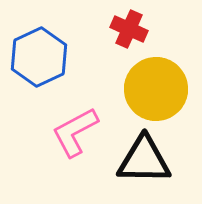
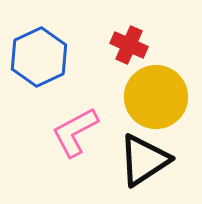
red cross: moved 16 px down
yellow circle: moved 8 px down
black triangle: rotated 34 degrees counterclockwise
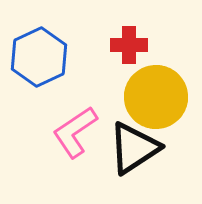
red cross: rotated 24 degrees counterclockwise
pink L-shape: rotated 6 degrees counterclockwise
black triangle: moved 10 px left, 12 px up
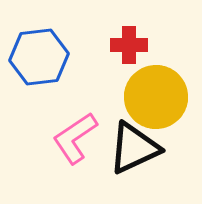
blue hexagon: rotated 18 degrees clockwise
pink L-shape: moved 6 px down
black triangle: rotated 8 degrees clockwise
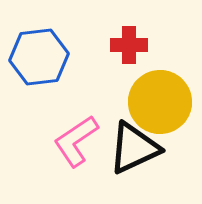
yellow circle: moved 4 px right, 5 px down
pink L-shape: moved 1 px right, 3 px down
